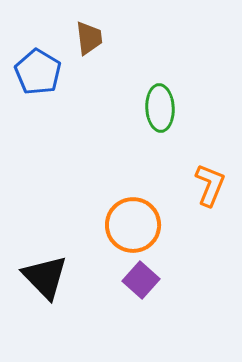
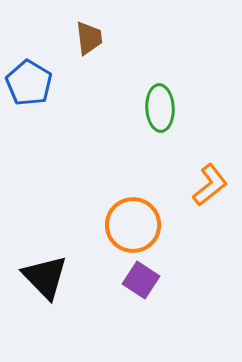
blue pentagon: moved 9 px left, 11 px down
orange L-shape: rotated 30 degrees clockwise
purple square: rotated 9 degrees counterclockwise
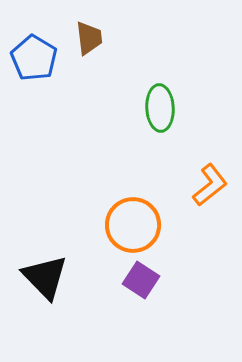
blue pentagon: moved 5 px right, 25 px up
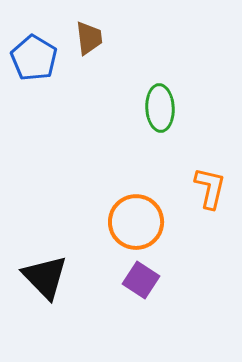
orange L-shape: moved 3 px down; rotated 39 degrees counterclockwise
orange circle: moved 3 px right, 3 px up
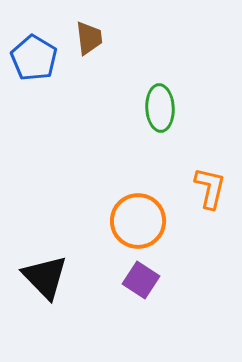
orange circle: moved 2 px right, 1 px up
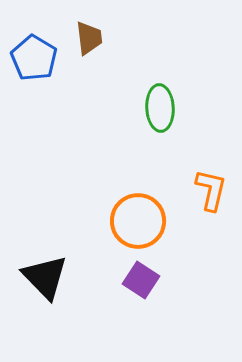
orange L-shape: moved 1 px right, 2 px down
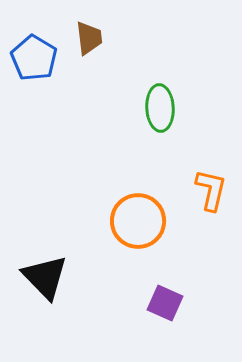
purple square: moved 24 px right, 23 px down; rotated 9 degrees counterclockwise
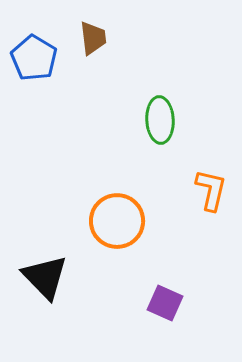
brown trapezoid: moved 4 px right
green ellipse: moved 12 px down
orange circle: moved 21 px left
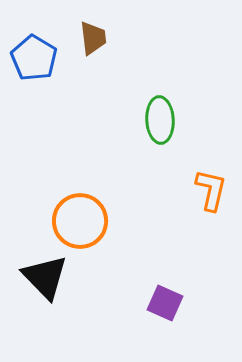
orange circle: moved 37 px left
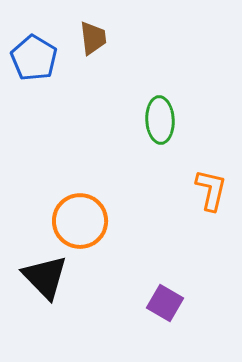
purple square: rotated 6 degrees clockwise
